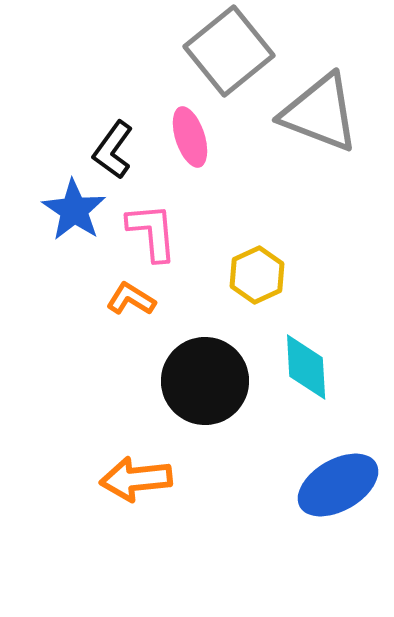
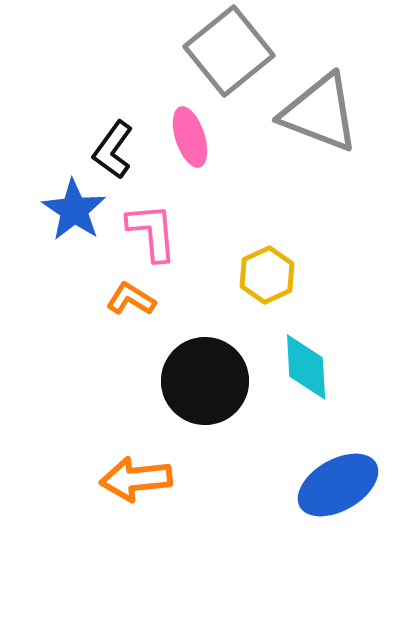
yellow hexagon: moved 10 px right
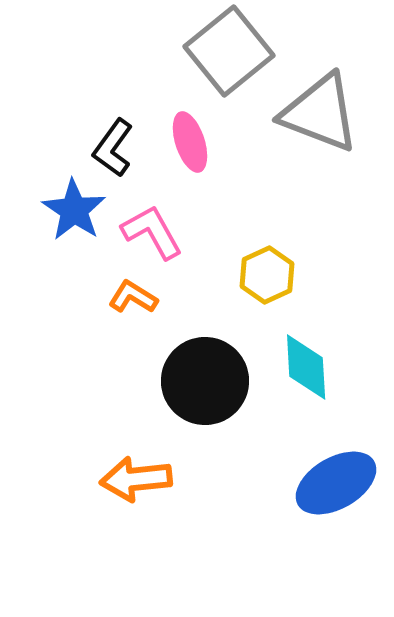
pink ellipse: moved 5 px down
black L-shape: moved 2 px up
pink L-shape: rotated 24 degrees counterclockwise
orange L-shape: moved 2 px right, 2 px up
blue ellipse: moved 2 px left, 2 px up
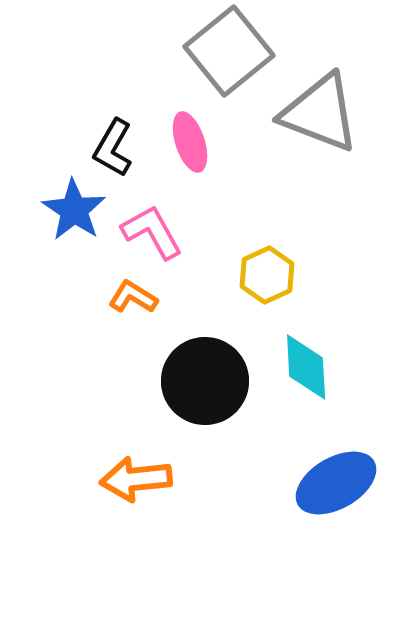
black L-shape: rotated 6 degrees counterclockwise
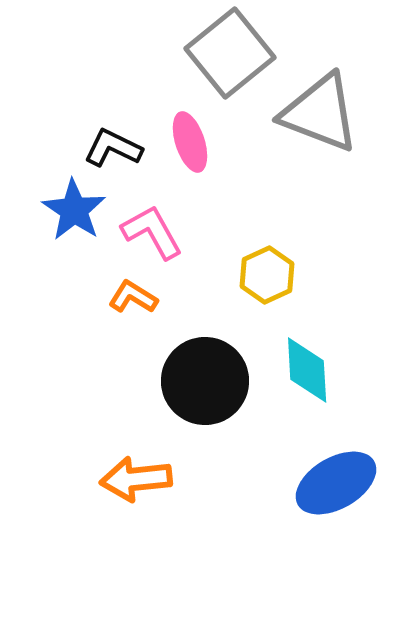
gray square: moved 1 px right, 2 px down
black L-shape: rotated 86 degrees clockwise
cyan diamond: moved 1 px right, 3 px down
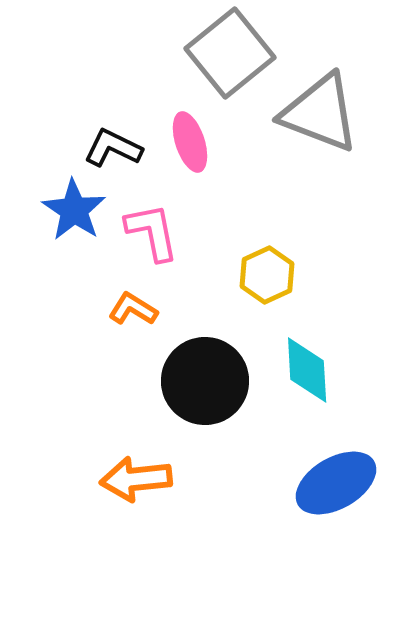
pink L-shape: rotated 18 degrees clockwise
orange L-shape: moved 12 px down
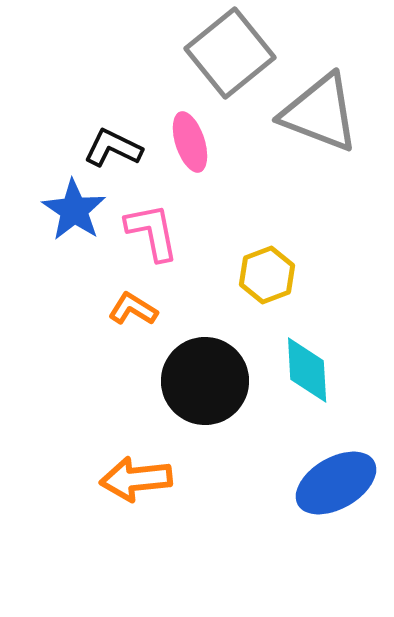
yellow hexagon: rotated 4 degrees clockwise
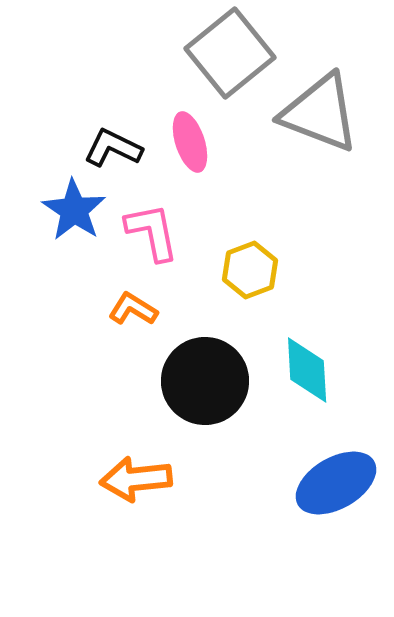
yellow hexagon: moved 17 px left, 5 px up
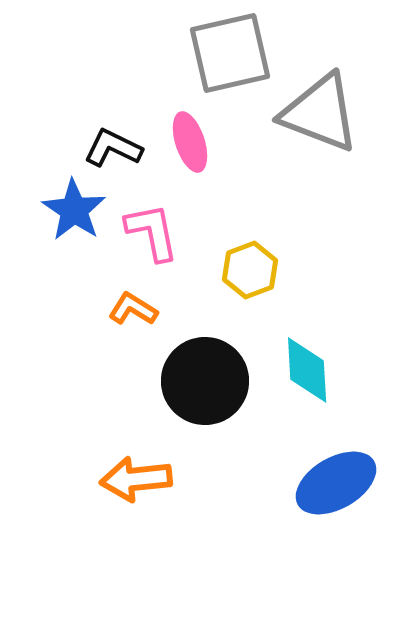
gray square: rotated 26 degrees clockwise
